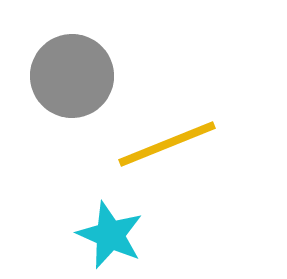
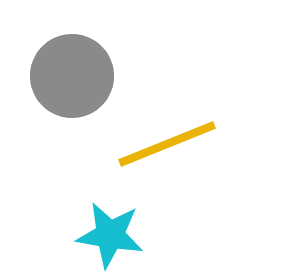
cyan star: rotated 14 degrees counterclockwise
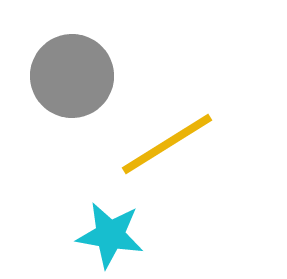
yellow line: rotated 10 degrees counterclockwise
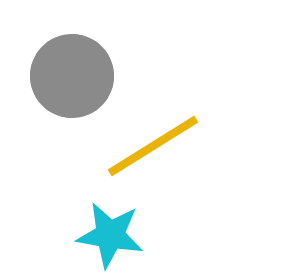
yellow line: moved 14 px left, 2 px down
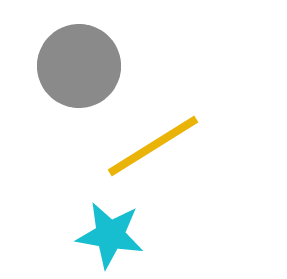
gray circle: moved 7 px right, 10 px up
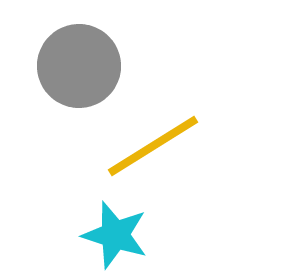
cyan star: moved 5 px right; rotated 8 degrees clockwise
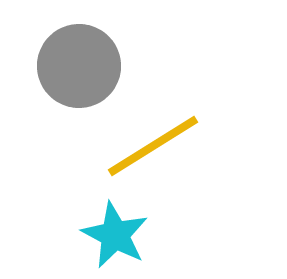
cyan star: rotated 10 degrees clockwise
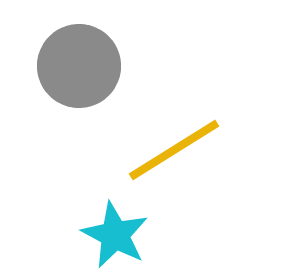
yellow line: moved 21 px right, 4 px down
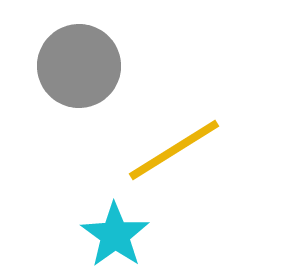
cyan star: rotated 8 degrees clockwise
